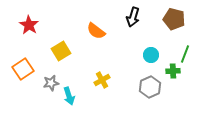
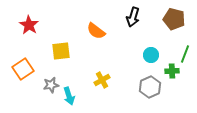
yellow square: rotated 24 degrees clockwise
green cross: moved 1 px left
gray star: moved 2 px down
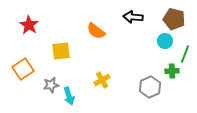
black arrow: rotated 78 degrees clockwise
cyan circle: moved 14 px right, 14 px up
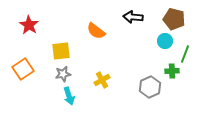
gray star: moved 12 px right, 11 px up
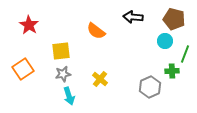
yellow cross: moved 2 px left, 1 px up; rotated 21 degrees counterclockwise
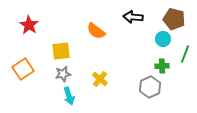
cyan circle: moved 2 px left, 2 px up
green cross: moved 10 px left, 5 px up
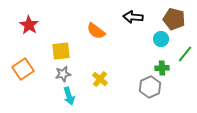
cyan circle: moved 2 px left
green line: rotated 18 degrees clockwise
green cross: moved 2 px down
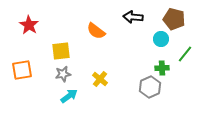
orange square: moved 1 px left, 1 px down; rotated 25 degrees clockwise
cyan arrow: rotated 108 degrees counterclockwise
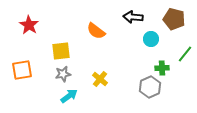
cyan circle: moved 10 px left
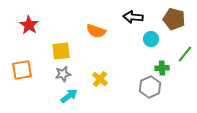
orange semicircle: rotated 18 degrees counterclockwise
